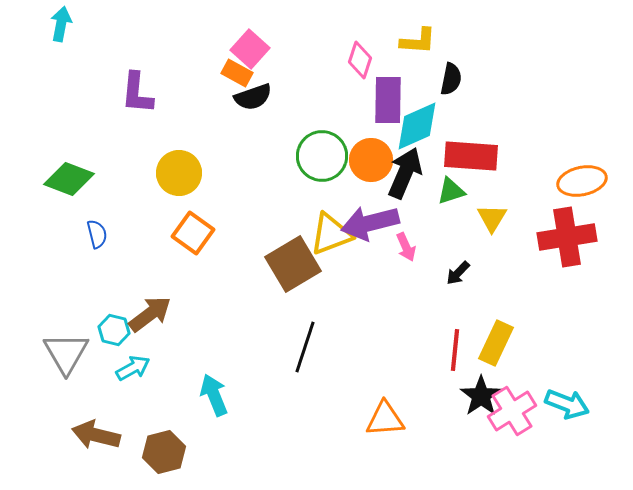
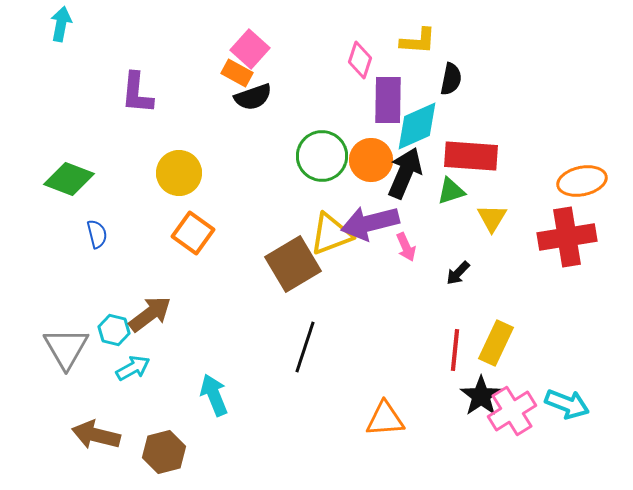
gray triangle at (66, 353): moved 5 px up
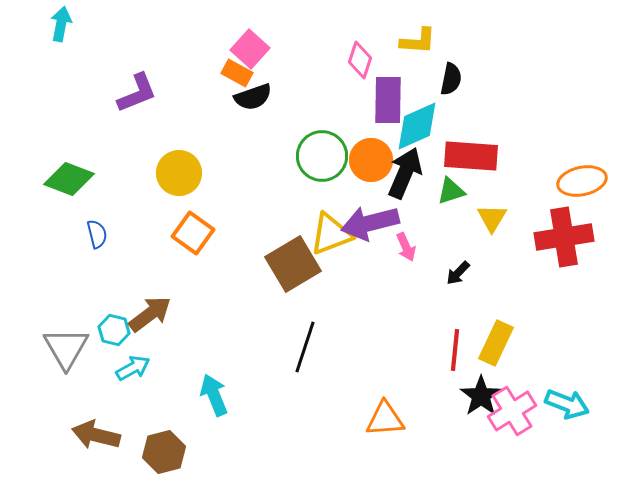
purple L-shape at (137, 93): rotated 117 degrees counterclockwise
red cross at (567, 237): moved 3 px left
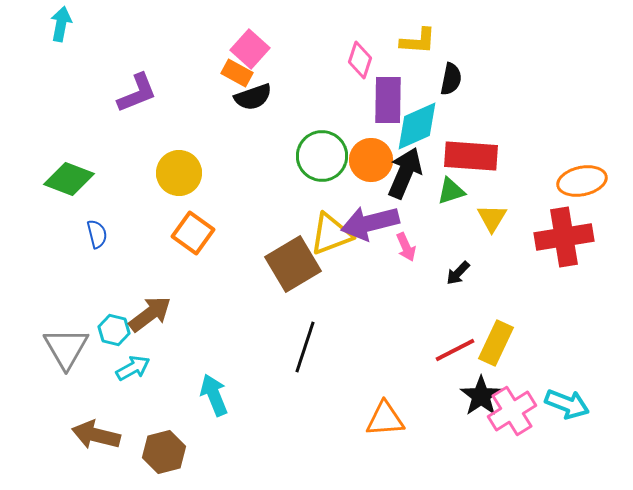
red line at (455, 350): rotated 57 degrees clockwise
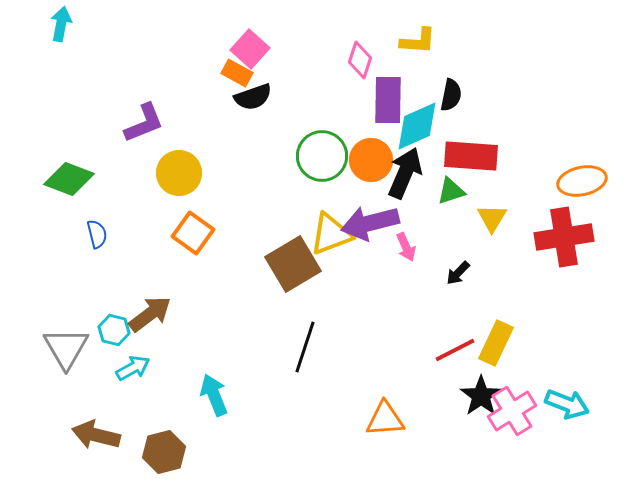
black semicircle at (451, 79): moved 16 px down
purple L-shape at (137, 93): moved 7 px right, 30 px down
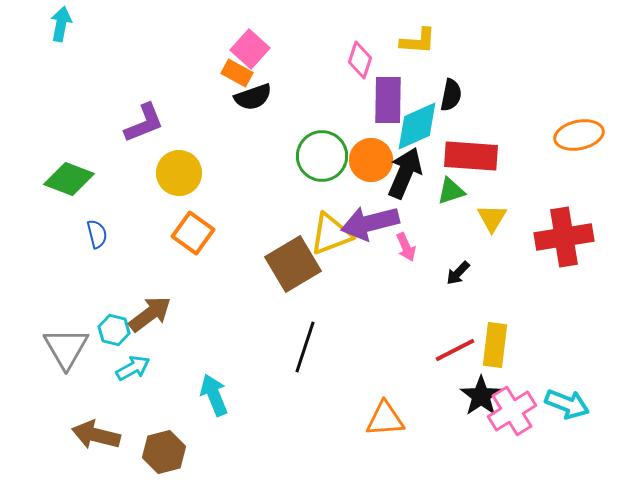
orange ellipse at (582, 181): moved 3 px left, 46 px up
yellow rectangle at (496, 343): moved 1 px left, 2 px down; rotated 18 degrees counterclockwise
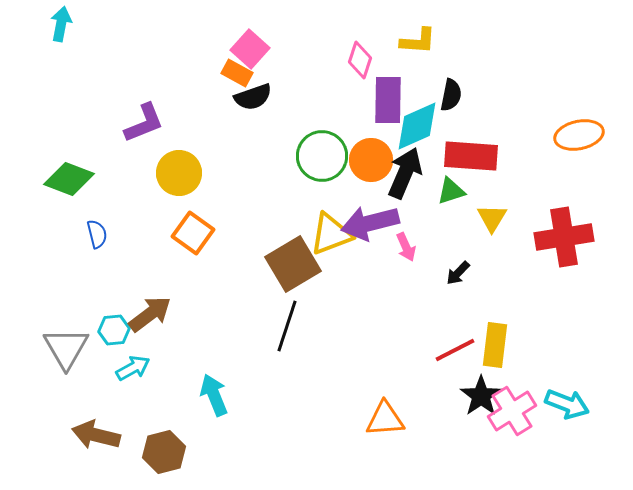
cyan hexagon at (114, 330): rotated 20 degrees counterclockwise
black line at (305, 347): moved 18 px left, 21 px up
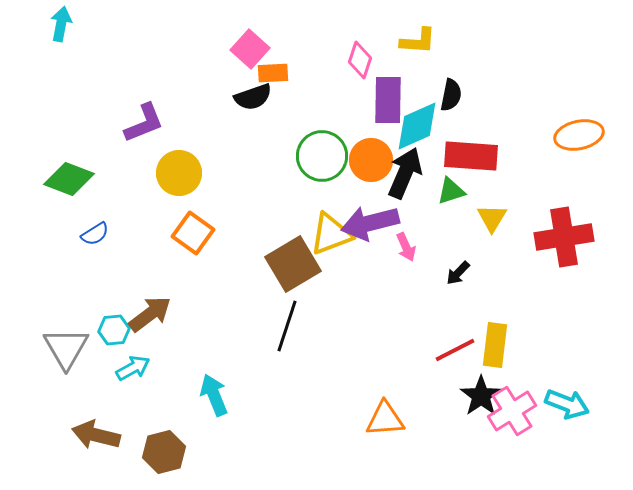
orange rectangle at (237, 73): moved 36 px right; rotated 32 degrees counterclockwise
blue semicircle at (97, 234): moved 2 px left; rotated 72 degrees clockwise
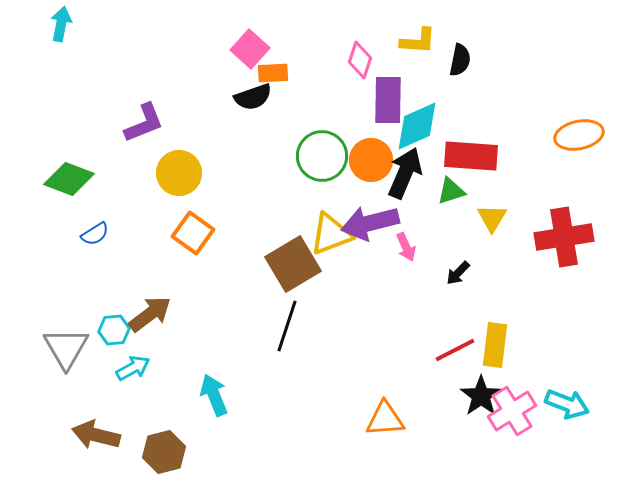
black semicircle at (451, 95): moved 9 px right, 35 px up
